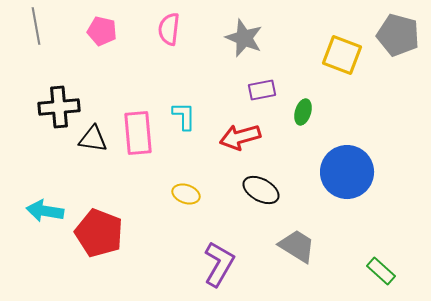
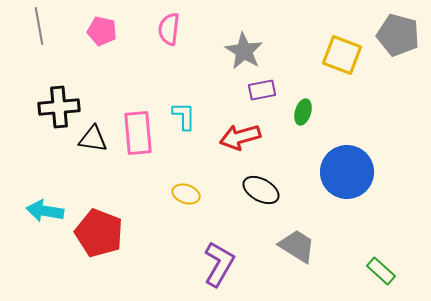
gray line: moved 3 px right
gray star: moved 13 px down; rotated 9 degrees clockwise
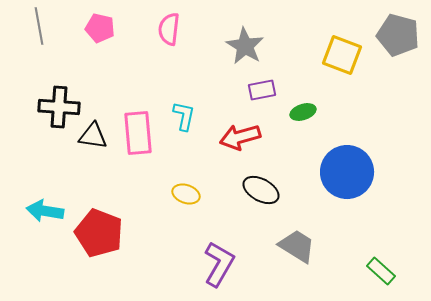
pink pentagon: moved 2 px left, 3 px up
gray star: moved 1 px right, 5 px up
black cross: rotated 9 degrees clockwise
green ellipse: rotated 55 degrees clockwise
cyan L-shape: rotated 12 degrees clockwise
black triangle: moved 3 px up
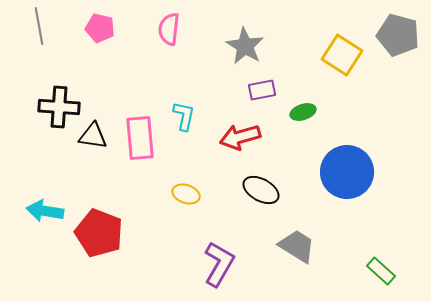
yellow square: rotated 12 degrees clockwise
pink rectangle: moved 2 px right, 5 px down
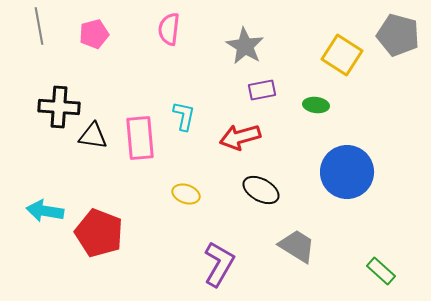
pink pentagon: moved 6 px left, 6 px down; rotated 28 degrees counterclockwise
green ellipse: moved 13 px right, 7 px up; rotated 25 degrees clockwise
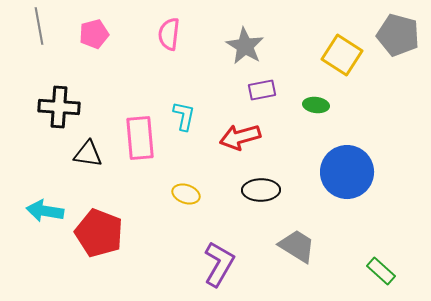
pink semicircle: moved 5 px down
black triangle: moved 5 px left, 18 px down
black ellipse: rotated 30 degrees counterclockwise
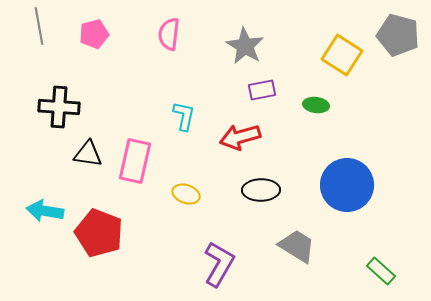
pink rectangle: moved 5 px left, 23 px down; rotated 18 degrees clockwise
blue circle: moved 13 px down
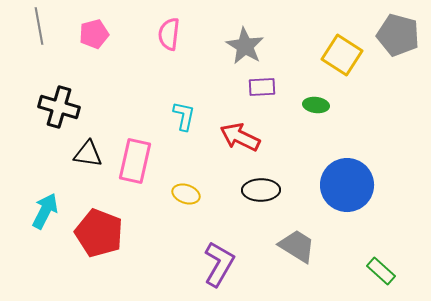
purple rectangle: moved 3 px up; rotated 8 degrees clockwise
black cross: rotated 12 degrees clockwise
red arrow: rotated 42 degrees clockwise
cyan arrow: rotated 108 degrees clockwise
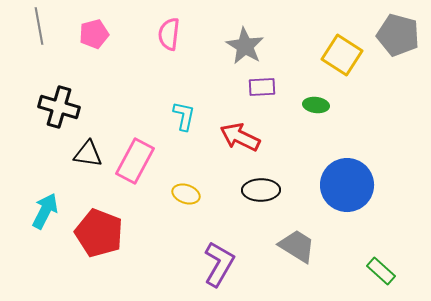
pink rectangle: rotated 15 degrees clockwise
